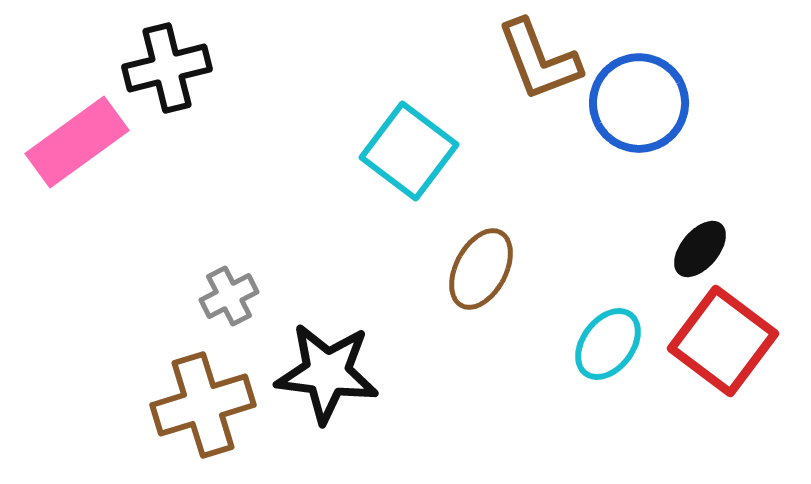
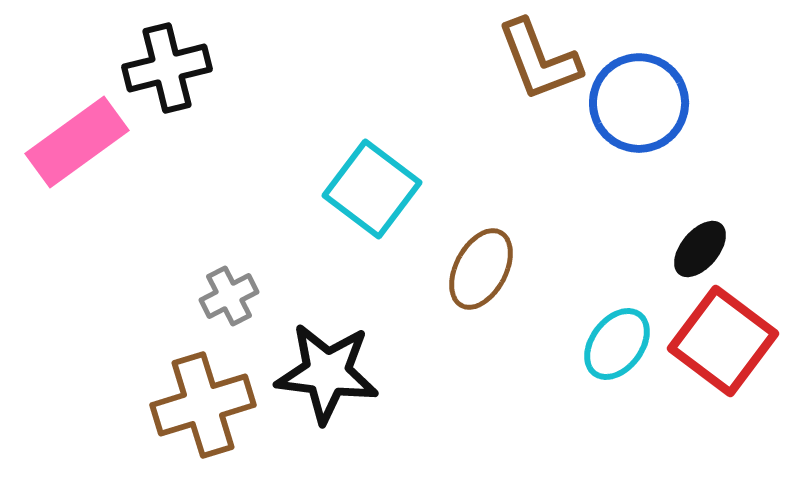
cyan square: moved 37 px left, 38 px down
cyan ellipse: moved 9 px right
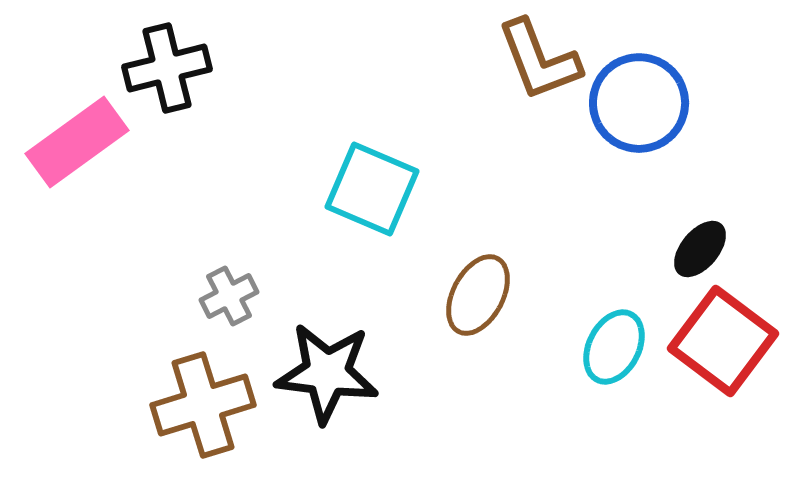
cyan square: rotated 14 degrees counterclockwise
brown ellipse: moved 3 px left, 26 px down
cyan ellipse: moved 3 px left, 3 px down; rotated 10 degrees counterclockwise
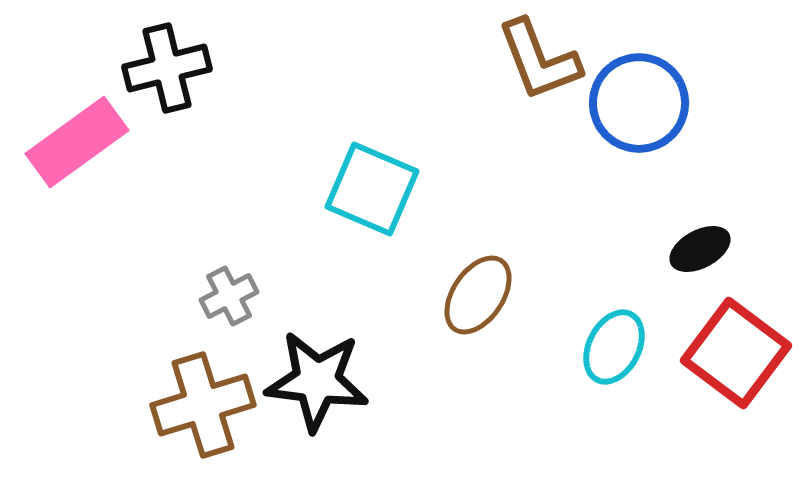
black ellipse: rotated 22 degrees clockwise
brown ellipse: rotated 6 degrees clockwise
red square: moved 13 px right, 12 px down
black star: moved 10 px left, 8 px down
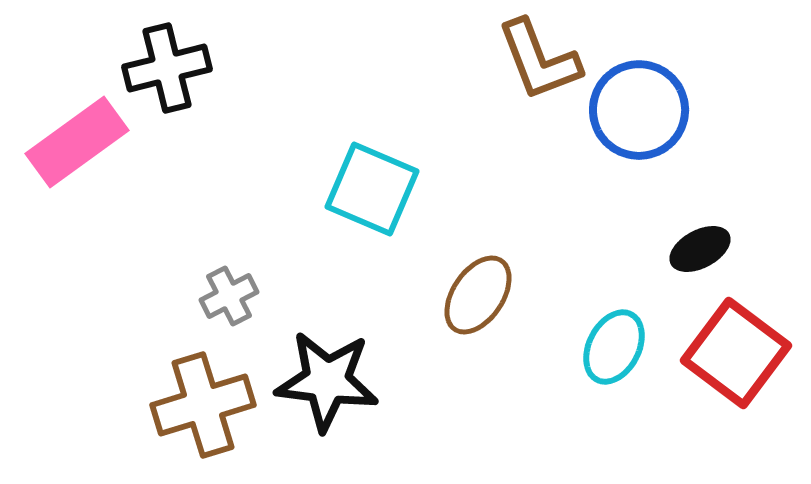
blue circle: moved 7 px down
black star: moved 10 px right
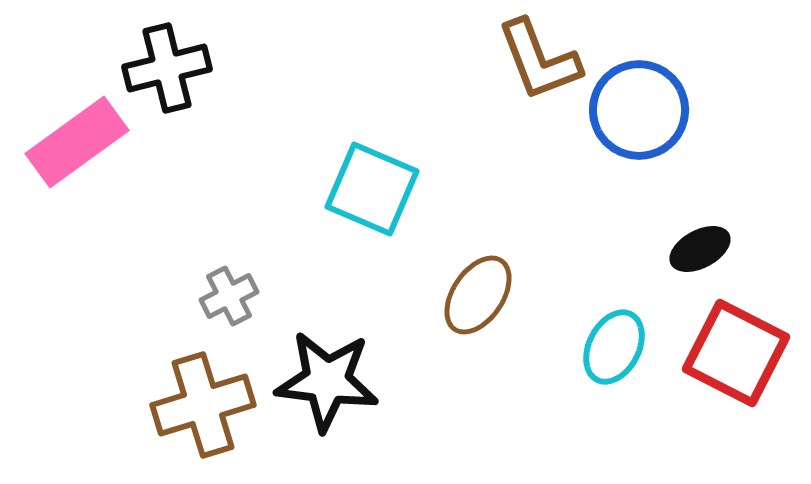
red square: rotated 10 degrees counterclockwise
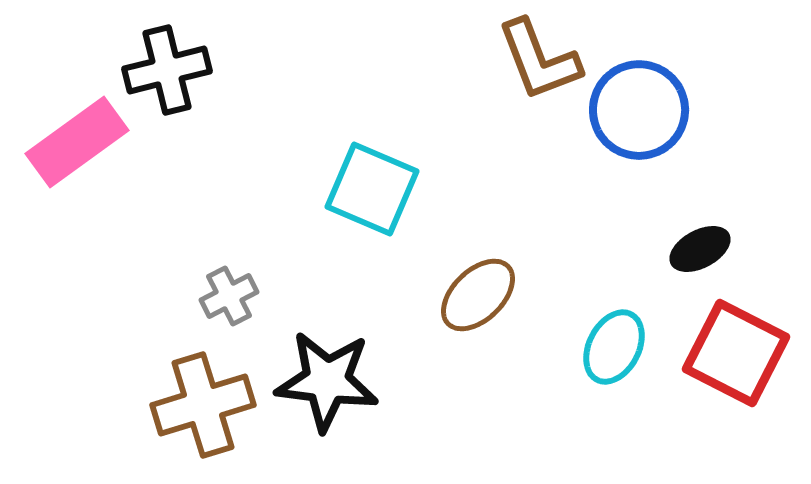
black cross: moved 2 px down
brown ellipse: rotated 12 degrees clockwise
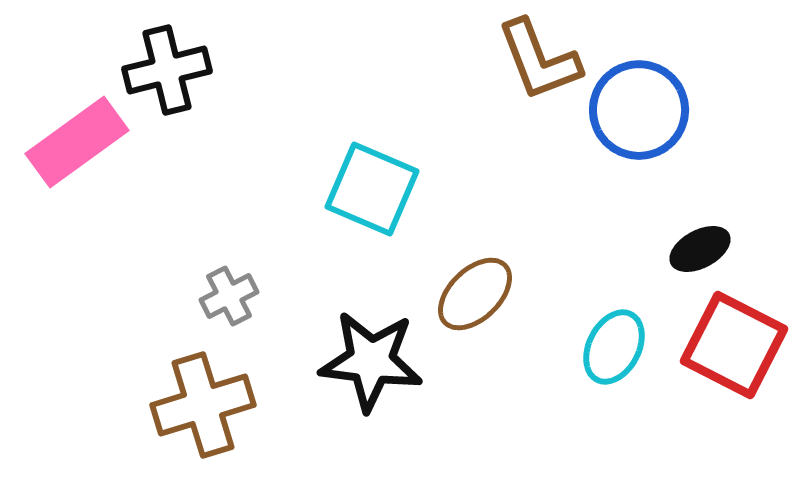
brown ellipse: moved 3 px left, 1 px up
red square: moved 2 px left, 8 px up
black star: moved 44 px right, 20 px up
